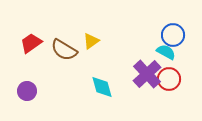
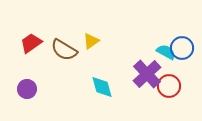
blue circle: moved 9 px right, 13 px down
red circle: moved 7 px down
purple circle: moved 2 px up
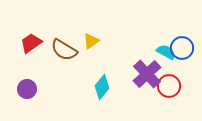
cyan diamond: rotated 55 degrees clockwise
